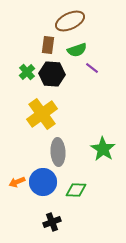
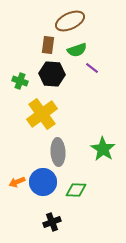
green cross: moved 7 px left, 9 px down; rotated 28 degrees counterclockwise
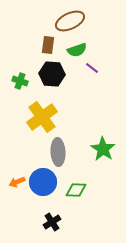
yellow cross: moved 3 px down
black cross: rotated 12 degrees counterclockwise
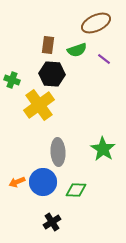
brown ellipse: moved 26 px right, 2 px down
purple line: moved 12 px right, 9 px up
green cross: moved 8 px left, 1 px up
yellow cross: moved 3 px left, 12 px up
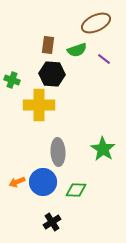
yellow cross: rotated 36 degrees clockwise
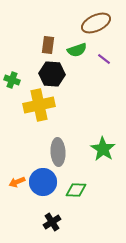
yellow cross: rotated 12 degrees counterclockwise
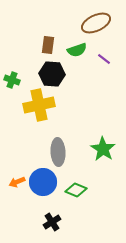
green diamond: rotated 20 degrees clockwise
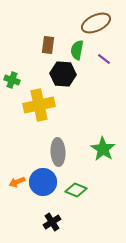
green semicircle: rotated 120 degrees clockwise
black hexagon: moved 11 px right
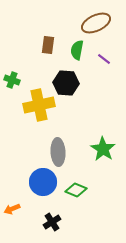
black hexagon: moved 3 px right, 9 px down
orange arrow: moved 5 px left, 27 px down
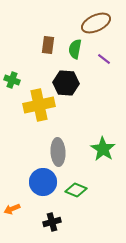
green semicircle: moved 2 px left, 1 px up
black cross: rotated 18 degrees clockwise
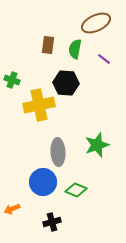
green star: moved 6 px left, 4 px up; rotated 20 degrees clockwise
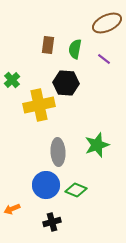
brown ellipse: moved 11 px right
green cross: rotated 28 degrees clockwise
blue circle: moved 3 px right, 3 px down
